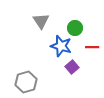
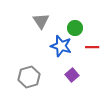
purple square: moved 8 px down
gray hexagon: moved 3 px right, 5 px up
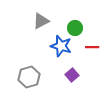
gray triangle: rotated 36 degrees clockwise
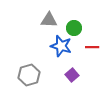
gray triangle: moved 8 px right, 1 px up; rotated 30 degrees clockwise
green circle: moved 1 px left
gray hexagon: moved 2 px up
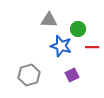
green circle: moved 4 px right, 1 px down
purple square: rotated 16 degrees clockwise
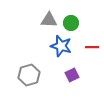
green circle: moved 7 px left, 6 px up
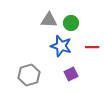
purple square: moved 1 px left, 1 px up
